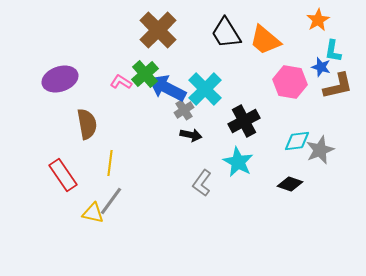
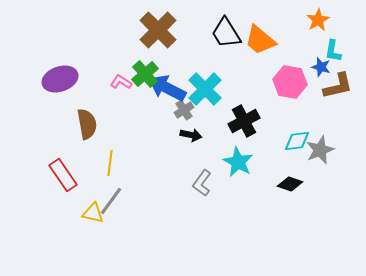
orange trapezoid: moved 5 px left
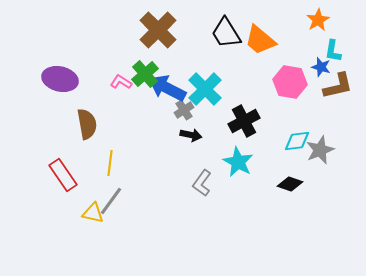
purple ellipse: rotated 32 degrees clockwise
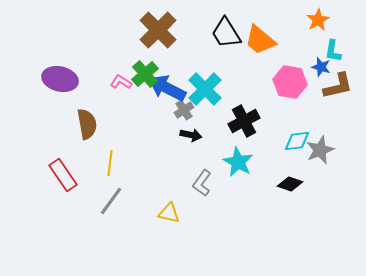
yellow triangle: moved 76 px right
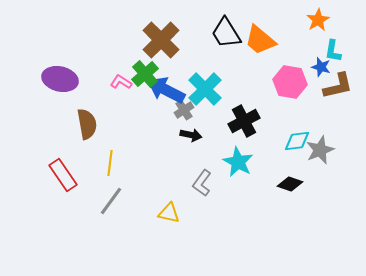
brown cross: moved 3 px right, 10 px down
blue arrow: moved 1 px left, 2 px down
